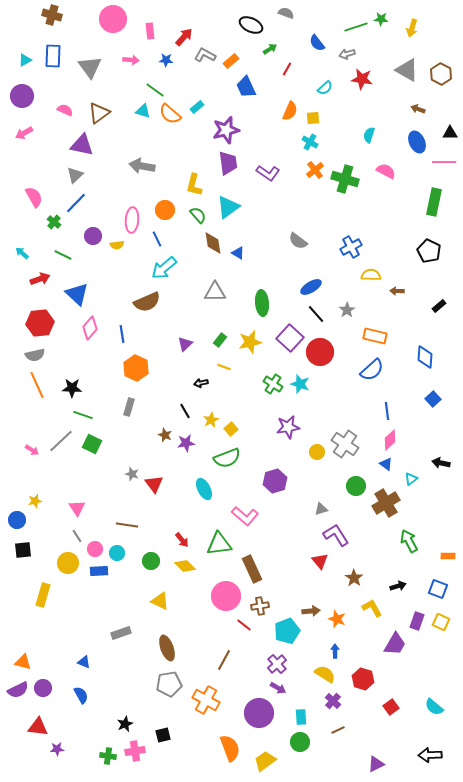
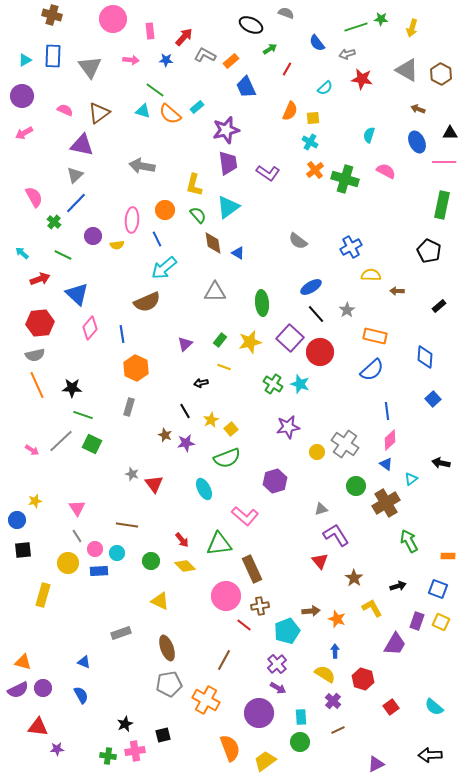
green rectangle at (434, 202): moved 8 px right, 3 px down
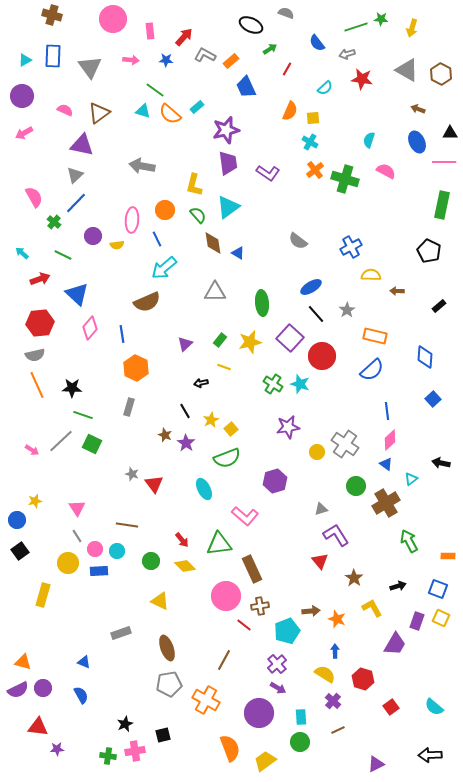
cyan semicircle at (369, 135): moved 5 px down
red circle at (320, 352): moved 2 px right, 4 px down
purple star at (186, 443): rotated 30 degrees counterclockwise
black square at (23, 550): moved 3 px left, 1 px down; rotated 30 degrees counterclockwise
cyan circle at (117, 553): moved 2 px up
yellow square at (441, 622): moved 4 px up
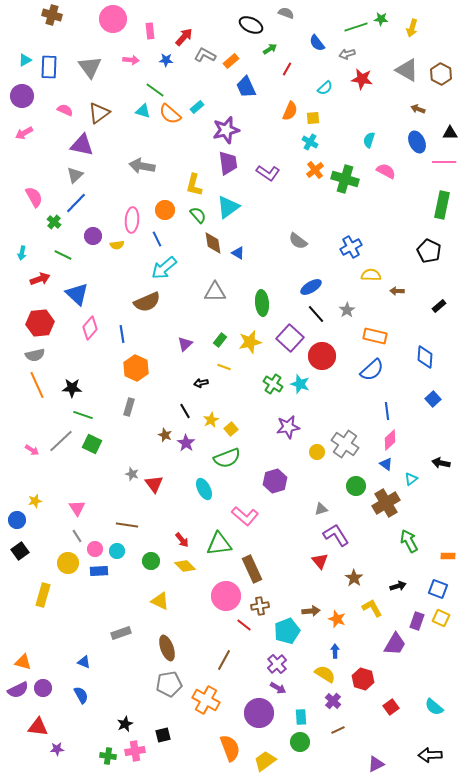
blue rectangle at (53, 56): moved 4 px left, 11 px down
cyan arrow at (22, 253): rotated 120 degrees counterclockwise
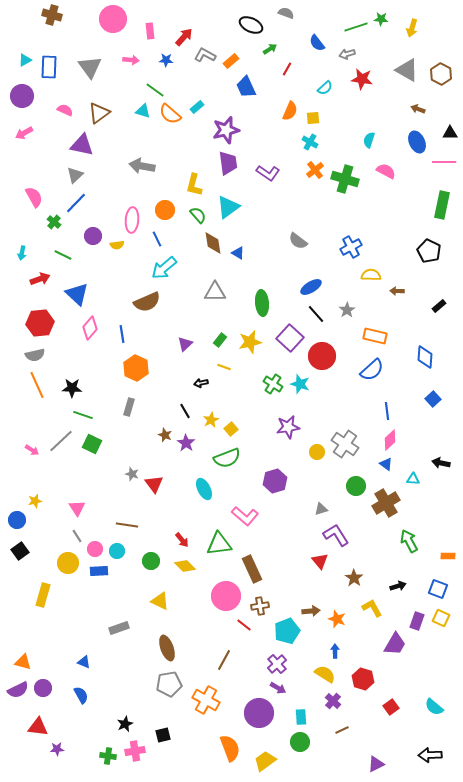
cyan triangle at (411, 479): moved 2 px right; rotated 40 degrees clockwise
gray rectangle at (121, 633): moved 2 px left, 5 px up
brown line at (338, 730): moved 4 px right
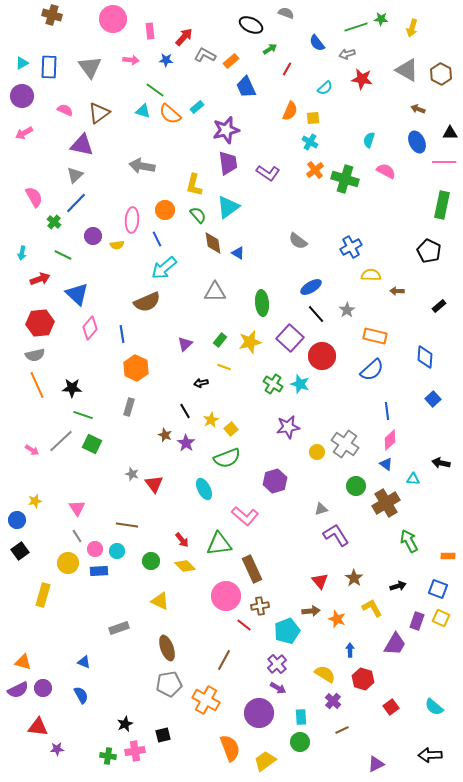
cyan triangle at (25, 60): moved 3 px left, 3 px down
red triangle at (320, 561): moved 20 px down
blue arrow at (335, 651): moved 15 px right, 1 px up
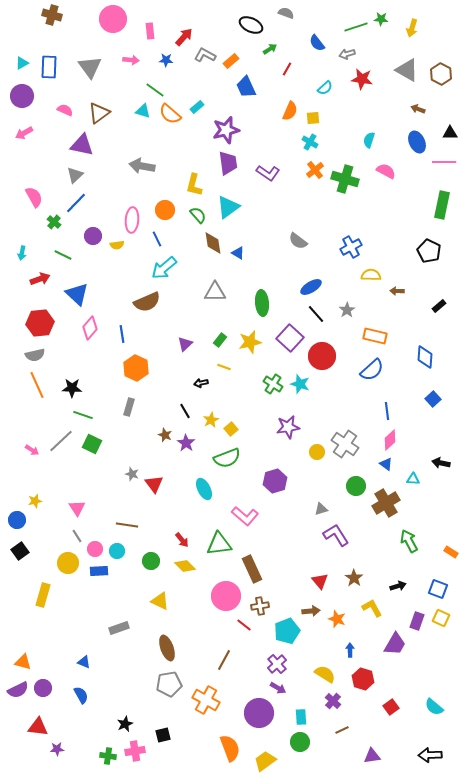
orange rectangle at (448, 556): moved 3 px right, 4 px up; rotated 32 degrees clockwise
purple triangle at (376, 764): moved 4 px left, 8 px up; rotated 18 degrees clockwise
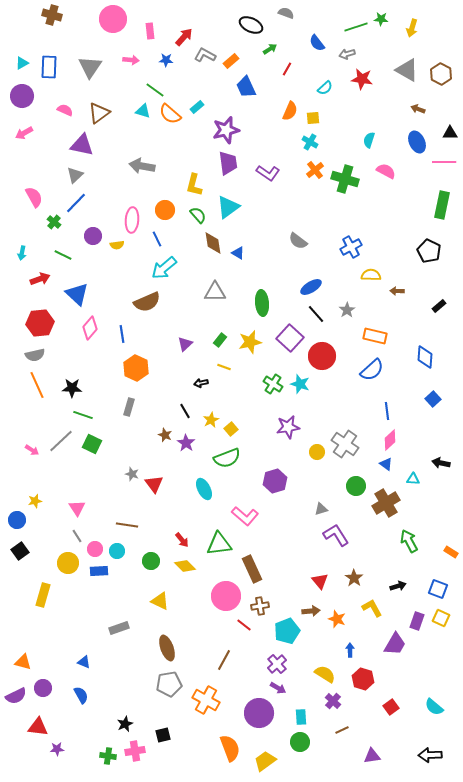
gray triangle at (90, 67): rotated 10 degrees clockwise
purple semicircle at (18, 690): moved 2 px left, 6 px down
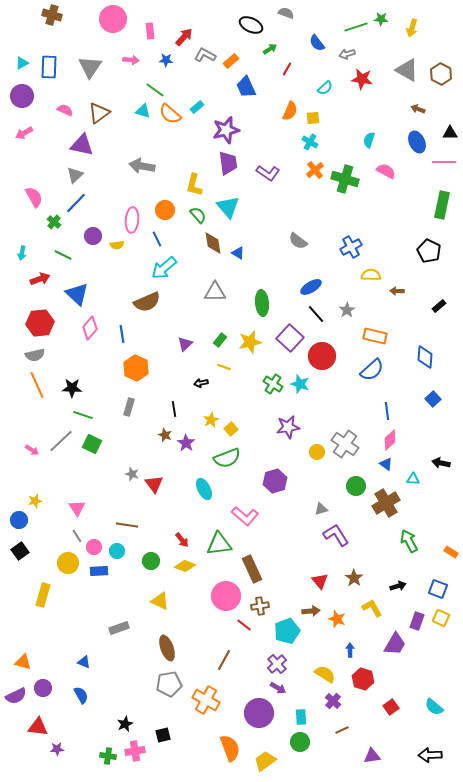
cyan triangle at (228, 207): rotated 35 degrees counterclockwise
black line at (185, 411): moved 11 px left, 2 px up; rotated 21 degrees clockwise
blue circle at (17, 520): moved 2 px right
pink circle at (95, 549): moved 1 px left, 2 px up
yellow diamond at (185, 566): rotated 25 degrees counterclockwise
